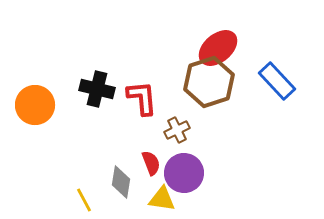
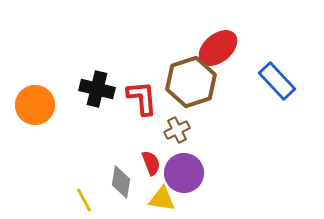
brown hexagon: moved 18 px left
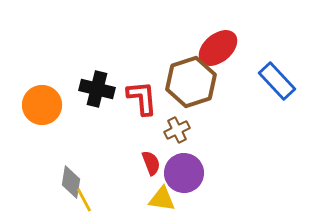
orange circle: moved 7 px right
gray diamond: moved 50 px left
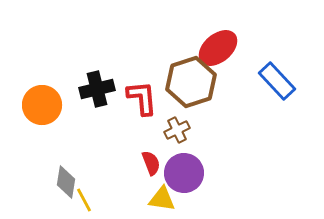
black cross: rotated 28 degrees counterclockwise
gray diamond: moved 5 px left
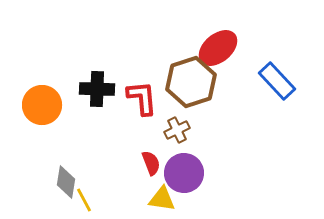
black cross: rotated 16 degrees clockwise
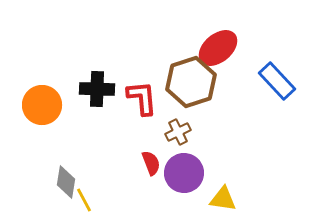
brown cross: moved 1 px right, 2 px down
yellow triangle: moved 61 px right
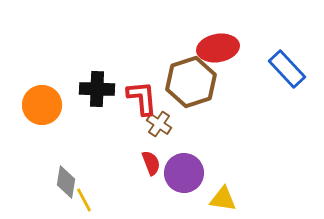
red ellipse: rotated 30 degrees clockwise
blue rectangle: moved 10 px right, 12 px up
brown cross: moved 19 px left, 8 px up; rotated 30 degrees counterclockwise
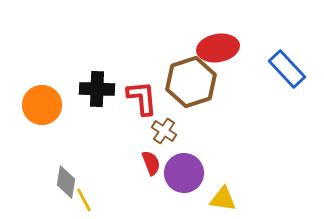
brown cross: moved 5 px right, 7 px down
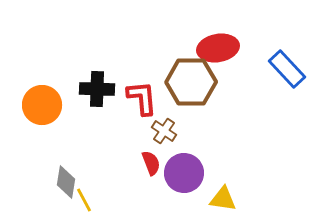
brown hexagon: rotated 18 degrees clockwise
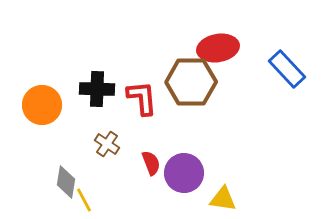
brown cross: moved 57 px left, 13 px down
